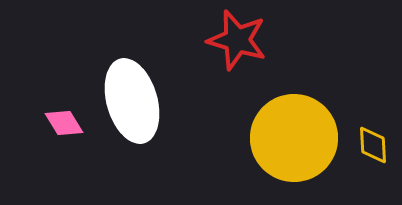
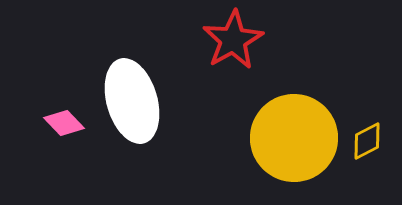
red star: moved 4 px left; rotated 26 degrees clockwise
pink diamond: rotated 12 degrees counterclockwise
yellow diamond: moved 6 px left, 4 px up; rotated 66 degrees clockwise
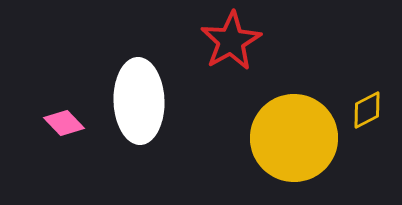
red star: moved 2 px left, 1 px down
white ellipse: moved 7 px right; rotated 14 degrees clockwise
yellow diamond: moved 31 px up
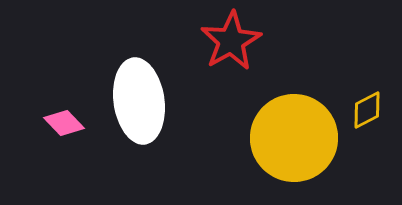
white ellipse: rotated 6 degrees counterclockwise
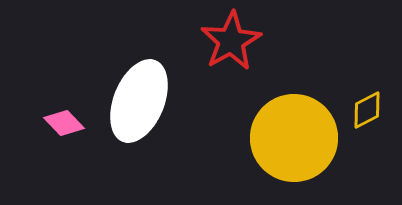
white ellipse: rotated 30 degrees clockwise
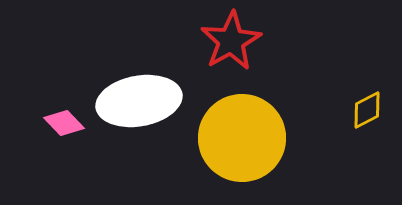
white ellipse: rotated 58 degrees clockwise
yellow circle: moved 52 px left
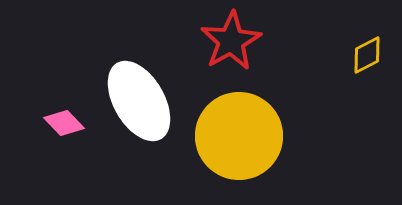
white ellipse: rotated 70 degrees clockwise
yellow diamond: moved 55 px up
yellow circle: moved 3 px left, 2 px up
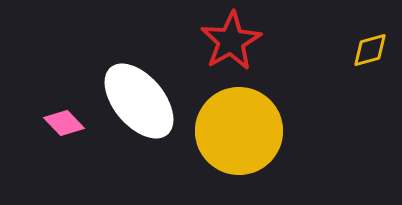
yellow diamond: moved 3 px right, 5 px up; rotated 12 degrees clockwise
white ellipse: rotated 10 degrees counterclockwise
yellow circle: moved 5 px up
